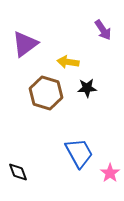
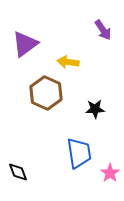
black star: moved 8 px right, 21 px down
brown hexagon: rotated 8 degrees clockwise
blue trapezoid: rotated 20 degrees clockwise
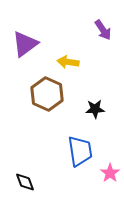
brown hexagon: moved 1 px right, 1 px down
blue trapezoid: moved 1 px right, 2 px up
black diamond: moved 7 px right, 10 px down
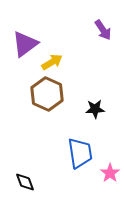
yellow arrow: moved 16 px left; rotated 140 degrees clockwise
blue trapezoid: moved 2 px down
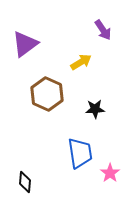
yellow arrow: moved 29 px right
black diamond: rotated 25 degrees clockwise
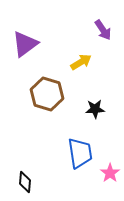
brown hexagon: rotated 8 degrees counterclockwise
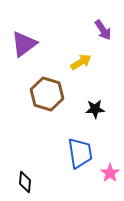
purple triangle: moved 1 px left
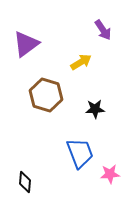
purple triangle: moved 2 px right
brown hexagon: moved 1 px left, 1 px down
blue trapezoid: rotated 12 degrees counterclockwise
pink star: moved 1 px down; rotated 30 degrees clockwise
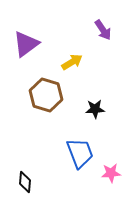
yellow arrow: moved 9 px left
pink star: moved 1 px right, 1 px up
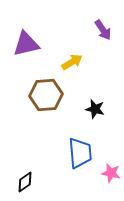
purple triangle: rotated 24 degrees clockwise
brown hexagon: rotated 20 degrees counterclockwise
black star: rotated 18 degrees clockwise
blue trapezoid: rotated 16 degrees clockwise
pink star: rotated 18 degrees clockwise
black diamond: rotated 50 degrees clockwise
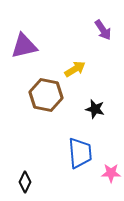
purple triangle: moved 2 px left, 2 px down
yellow arrow: moved 3 px right, 7 px down
brown hexagon: rotated 16 degrees clockwise
pink star: rotated 12 degrees counterclockwise
black diamond: rotated 30 degrees counterclockwise
